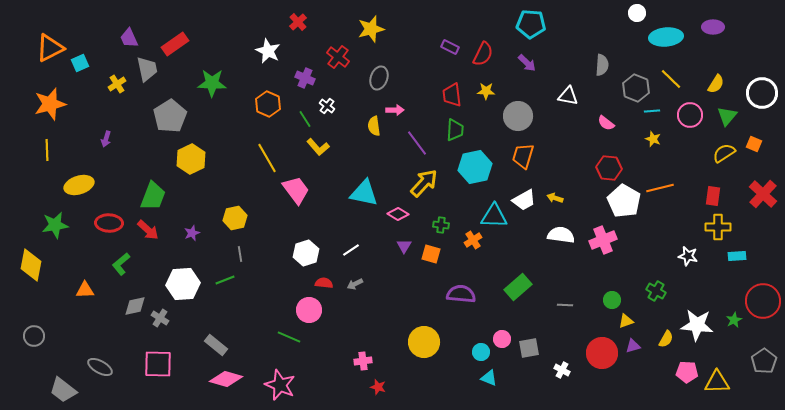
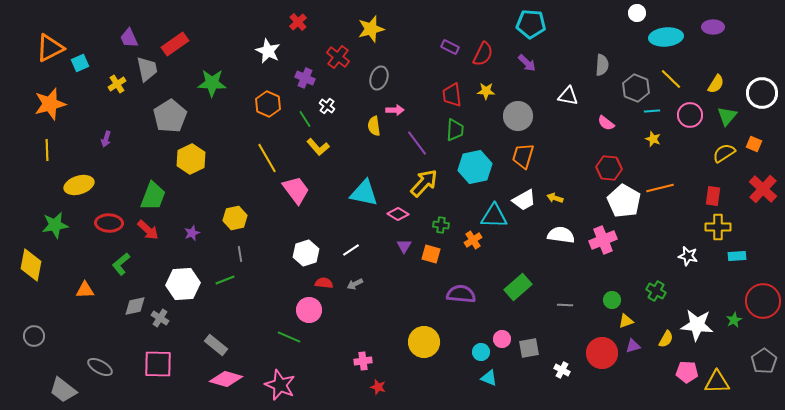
red cross at (763, 194): moved 5 px up
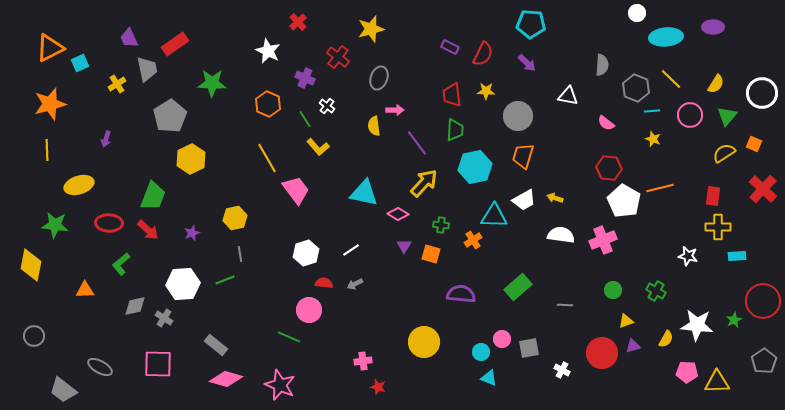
green star at (55, 225): rotated 16 degrees clockwise
green circle at (612, 300): moved 1 px right, 10 px up
gray cross at (160, 318): moved 4 px right
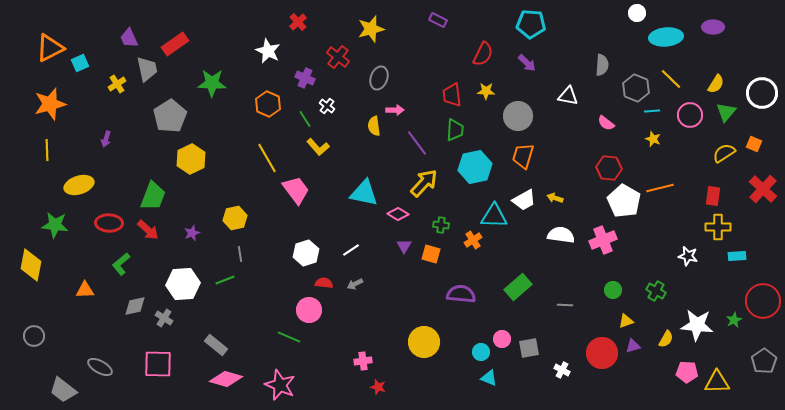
purple rectangle at (450, 47): moved 12 px left, 27 px up
green triangle at (727, 116): moved 1 px left, 4 px up
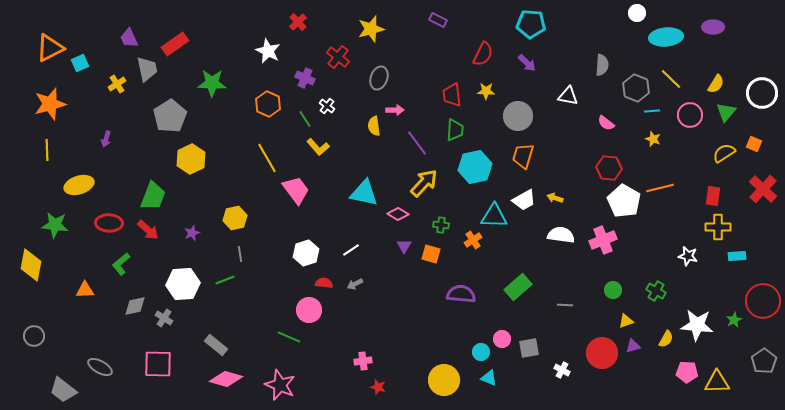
yellow circle at (424, 342): moved 20 px right, 38 px down
